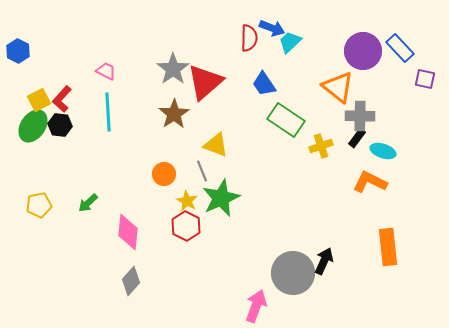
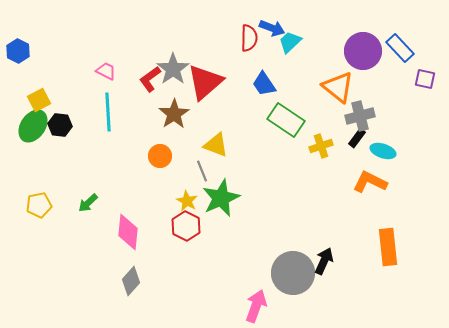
red L-shape: moved 88 px right, 20 px up; rotated 12 degrees clockwise
gray cross: rotated 16 degrees counterclockwise
orange circle: moved 4 px left, 18 px up
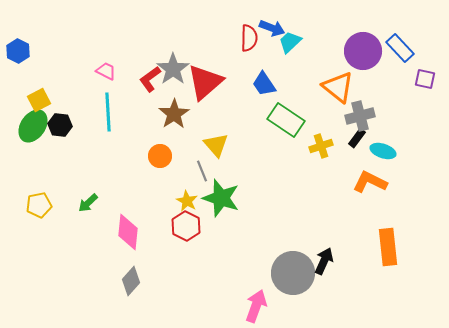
yellow triangle: rotated 28 degrees clockwise
green star: rotated 30 degrees counterclockwise
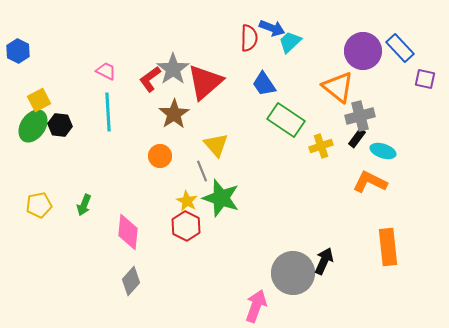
green arrow: moved 4 px left, 2 px down; rotated 25 degrees counterclockwise
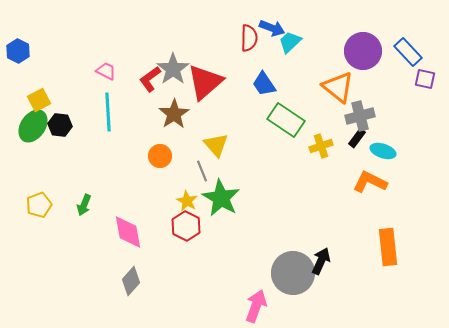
blue rectangle: moved 8 px right, 4 px down
green star: rotated 12 degrees clockwise
yellow pentagon: rotated 10 degrees counterclockwise
pink diamond: rotated 15 degrees counterclockwise
black arrow: moved 3 px left
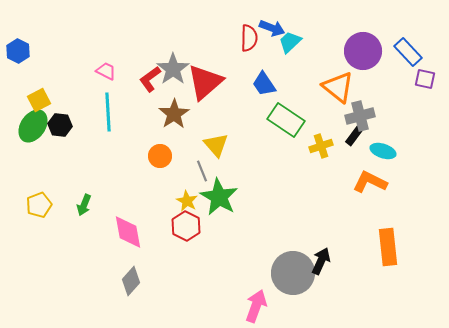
black rectangle: moved 3 px left, 2 px up
green star: moved 2 px left, 1 px up
